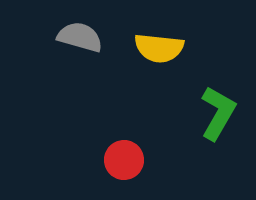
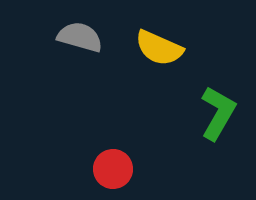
yellow semicircle: rotated 18 degrees clockwise
red circle: moved 11 px left, 9 px down
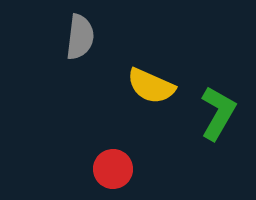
gray semicircle: rotated 81 degrees clockwise
yellow semicircle: moved 8 px left, 38 px down
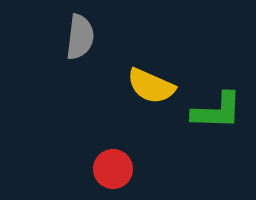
green L-shape: moved 1 px left, 2 px up; rotated 62 degrees clockwise
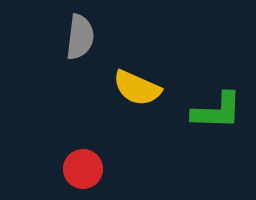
yellow semicircle: moved 14 px left, 2 px down
red circle: moved 30 px left
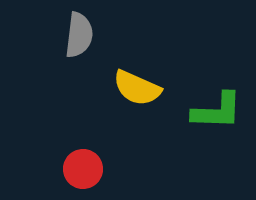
gray semicircle: moved 1 px left, 2 px up
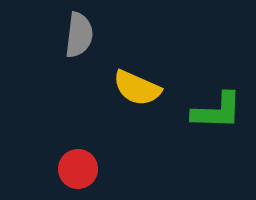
red circle: moved 5 px left
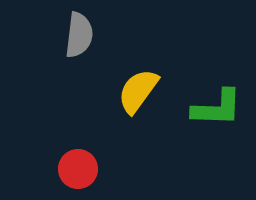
yellow semicircle: moved 1 px right, 3 px down; rotated 102 degrees clockwise
green L-shape: moved 3 px up
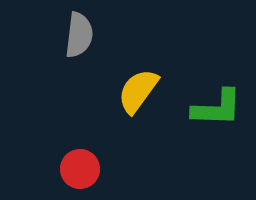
red circle: moved 2 px right
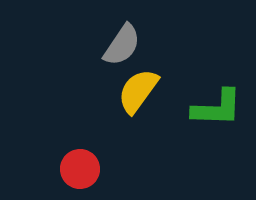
gray semicircle: moved 43 px right, 10 px down; rotated 27 degrees clockwise
